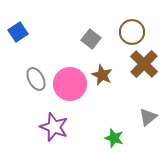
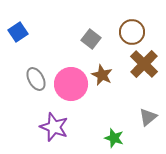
pink circle: moved 1 px right
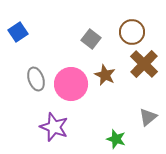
brown star: moved 3 px right
gray ellipse: rotated 10 degrees clockwise
green star: moved 2 px right, 1 px down
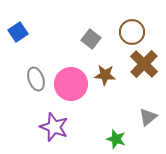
brown star: rotated 20 degrees counterclockwise
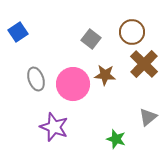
pink circle: moved 2 px right
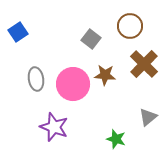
brown circle: moved 2 px left, 6 px up
gray ellipse: rotated 10 degrees clockwise
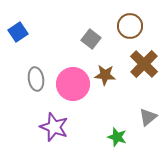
green star: moved 1 px right, 2 px up
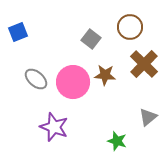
brown circle: moved 1 px down
blue square: rotated 12 degrees clockwise
gray ellipse: rotated 40 degrees counterclockwise
pink circle: moved 2 px up
green star: moved 4 px down
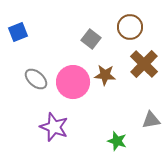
gray triangle: moved 3 px right, 3 px down; rotated 30 degrees clockwise
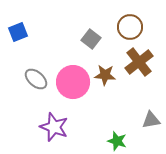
brown cross: moved 5 px left, 2 px up; rotated 8 degrees clockwise
